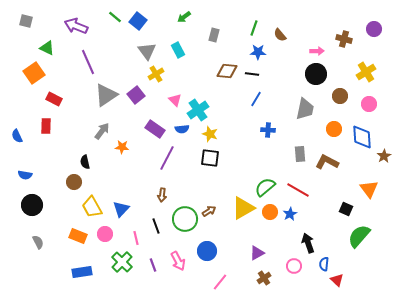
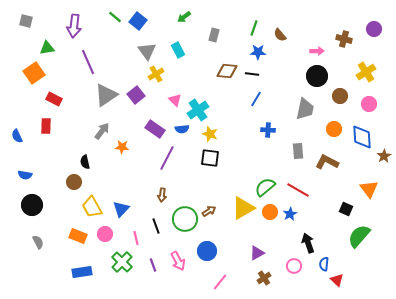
purple arrow at (76, 26): moved 2 px left; rotated 105 degrees counterclockwise
green triangle at (47, 48): rotated 35 degrees counterclockwise
black circle at (316, 74): moved 1 px right, 2 px down
gray rectangle at (300, 154): moved 2 px left, 3 px up
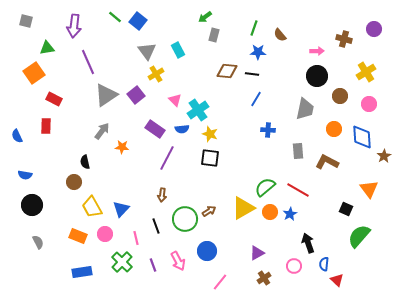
green arrow at (184, 17): moved 21 px right
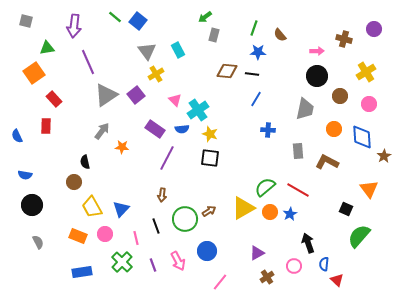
red rectangle at (54, 99): rotated 21 degrees clockwise
brown cross at (264, 278): moved 3 px right, 1 px up
